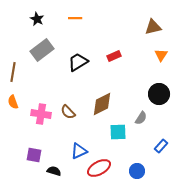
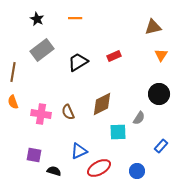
brown semicircle: rotated 21 degrees clockwise
gray semicircle: moved 2 px left
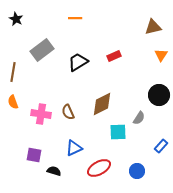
black star: moved 21 px left
black circle: moved 1 px down
blue triangle: moved 5 px left, 3 px up
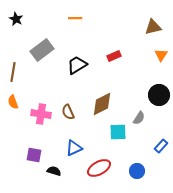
black trapezoid: moved 1 px left, 3 px down
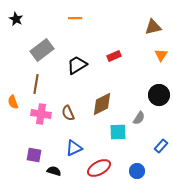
brown line: moved 23 px right, 12 px down
brown semicircle: moved 1 px down
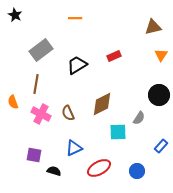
black star: moved 1 px left, 4 px up
gray rectangle: moved 1 px left
pink cross: rotated 18 degrees clockwise
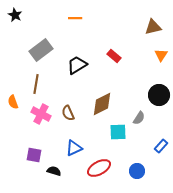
red rectangle: rotated 64 degrees clockwise
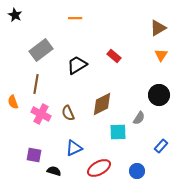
brown triangle: moved 5 px right, 1 px down; rotated 18 degrees counterclockwise
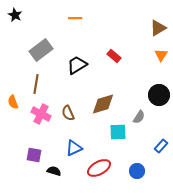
brown diamond: moved 1 px right; rotated 10 degrees clockwise
gray semicircle: moved 1 px up
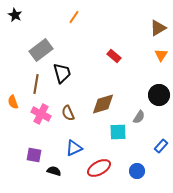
orange line: moved 1 px left, 1 px up; rotated 56 degrees counterclockwise
black trapezoid: moved 15 px left, 8 px down; rotated 105 degrees clockwise
